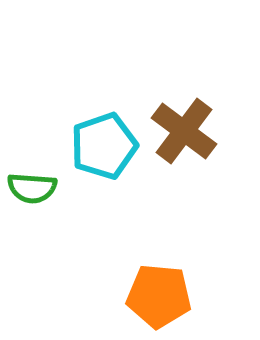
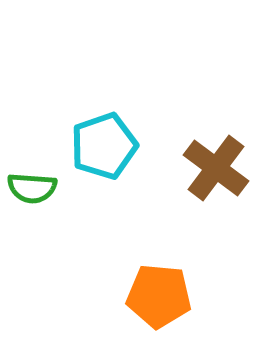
brown cross: moved 32 px right, 37 px down
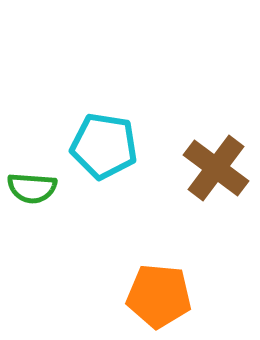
cyan pentagon: rotated 28 degrees clockwise
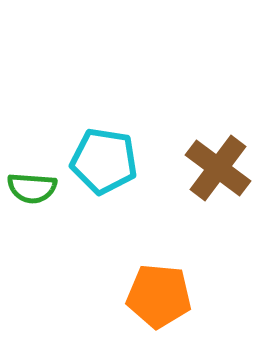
cyan pentagon: moved 15 px down
brown cross: moved 2 px right
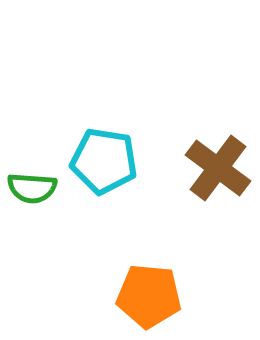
orange pentagon: moved 10 px left
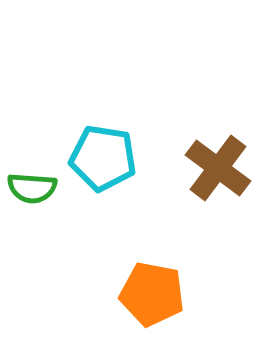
cyan pentagon: moved 1 px left, 3 px up
orange pentagon: moved 3 px right, 2 px up; rotated 6 degrees clockwise
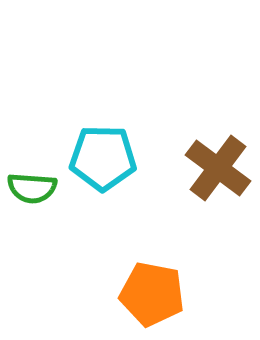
cyan pentagon: rotated 8 degrees counterclockwise
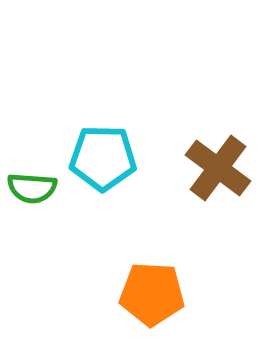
orange pentagon: rotated 8 degrees counterclockwise
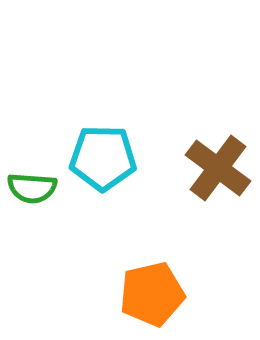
orange pentagon: rotated 16 degrees counterclockwise
